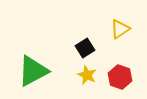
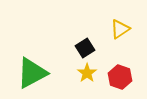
green triangle: moved 1 px left, 2 px down
yellow star: moved 2 px up; rotated 12 degrees clockwise
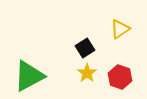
green triangle: moved 3 px left, 3 px down
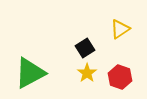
green triangle: moved 1 px right, 3 px up
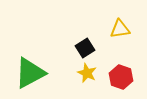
yellow triangle: rotated 25 degrees clockwise
yellow star: rotated 12 degrees counterclockwise
red hexagon: moved 1 px right
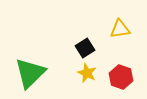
green triangle: rotated 16 degrees counterclockwise
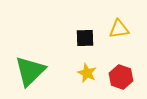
yellow triangle: moved 1 px left
black square: moved 10 px up; rotated 30 degrees clockwise
green triangle: moved 2 px up
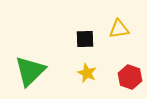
black square: moved 1 px down
red hexagon: moved 9 px right
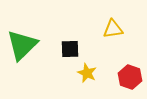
yellow triangle: moved 6 px left
black square: moved 15 px left, 10 px down
green triangle: moved 8 px left, 26 px up
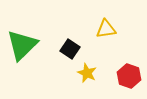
yellow triangle: moved 7 px left
black square: rotated 36 degrees clockwise
red hexagon: moved 1 px left, 1 px up
